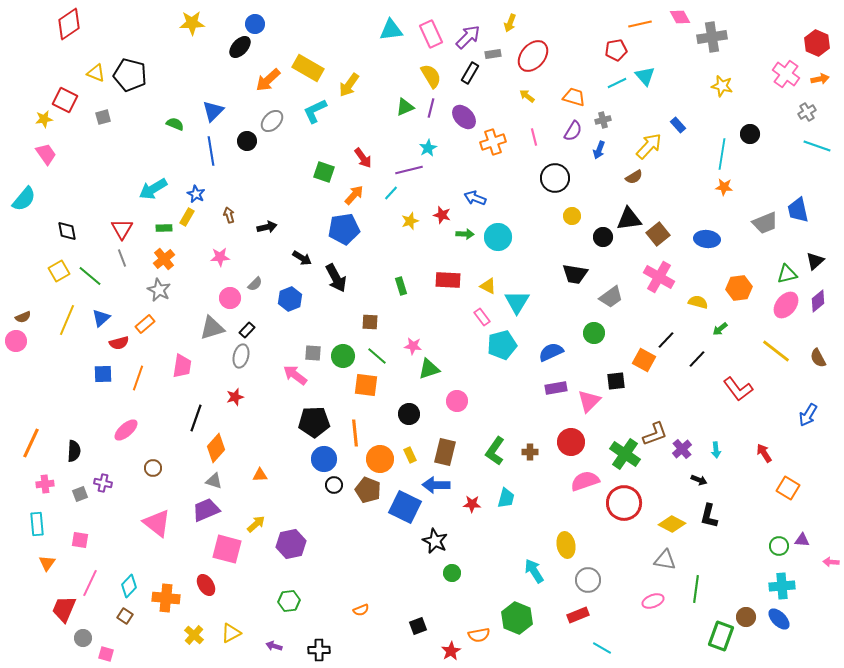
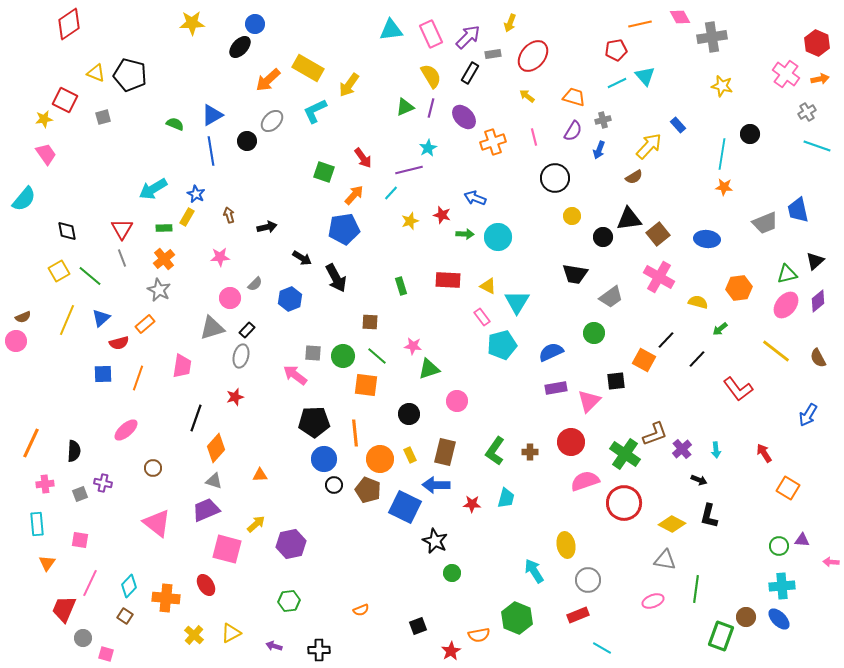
blue triangle at (213, 111): moved 1 px left, 4 px down; rotated 15 degrees clockwise
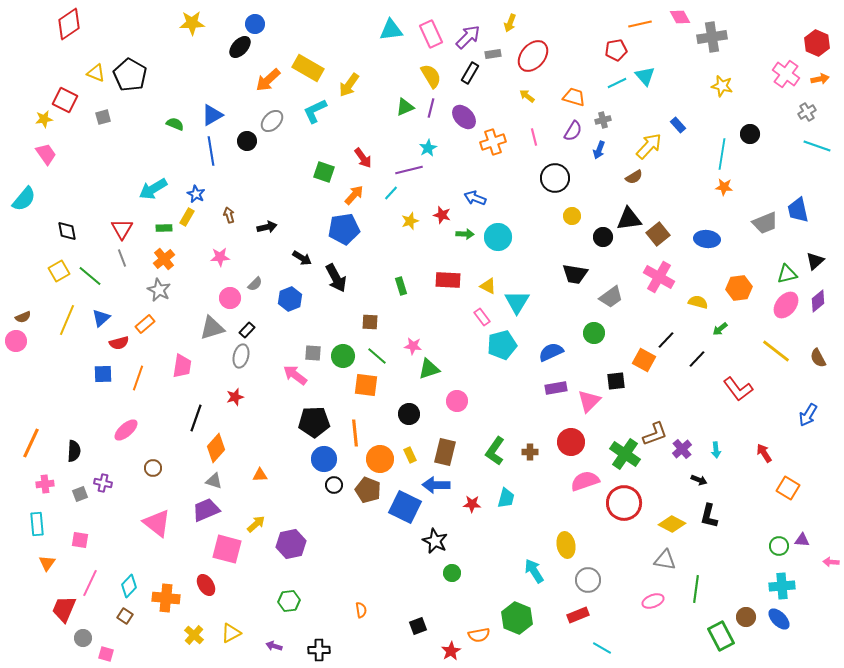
black pentagon at (130, 75): rotated 16 degrees clockwise
orange semicircle at (361, 610): rotated 77 degrees counterclockwise
green rectangle at (721, 636): rotated 48 degrees counterclockwise
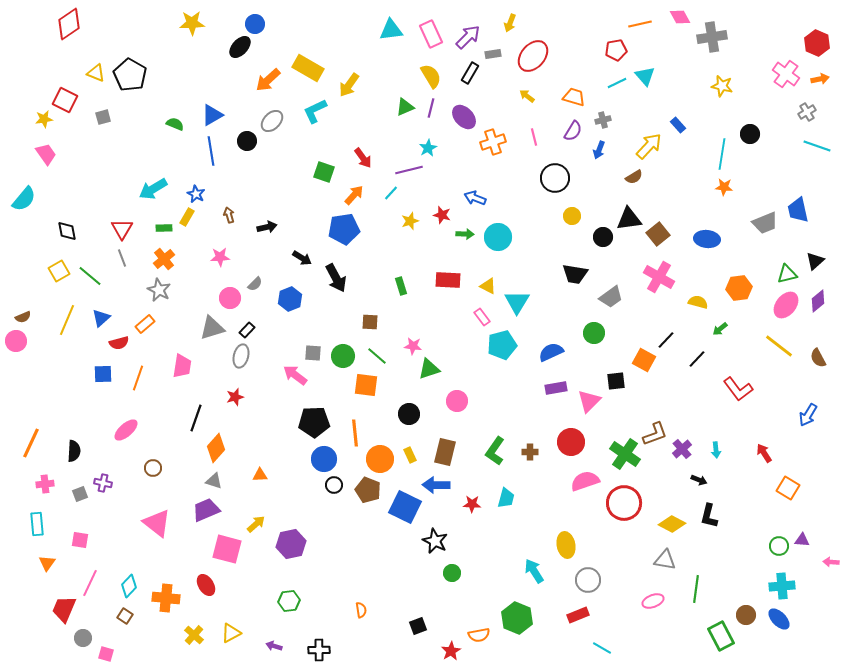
yellow line at (776, 351): moved 3 px right, 5 px up
brown circle at (746, 617): moved 2 px up
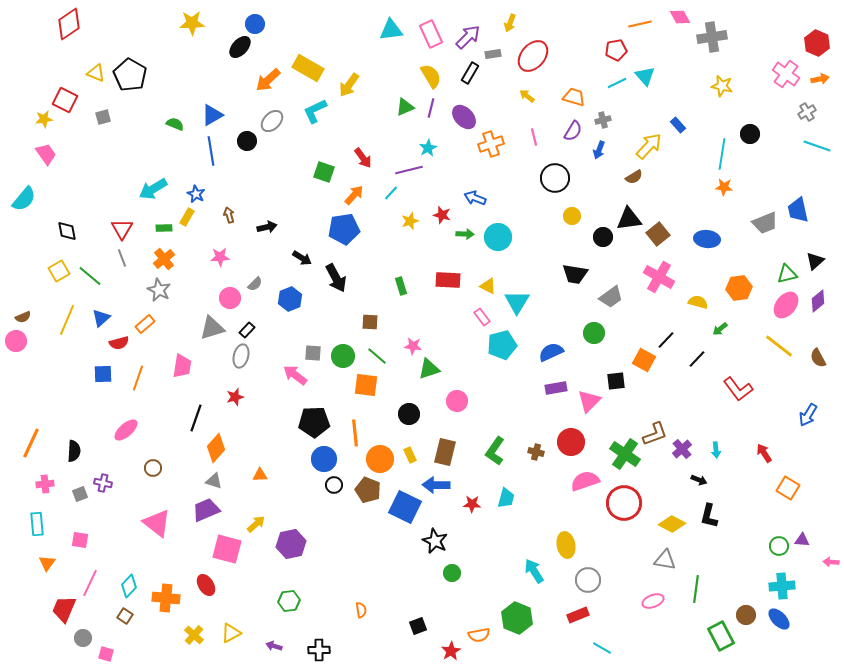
orange cross at (493, 142): moved 2 px left, 2 px down
brown cross at (530, 452): moved 6 px right; rotated 14 degrees clockwise
